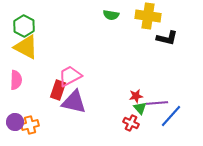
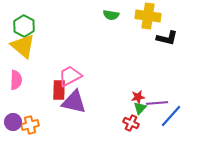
yellow triangle: moved 3 px left, 1 px up; rotated 12 degrees clockwise
red rectangle: moved 1 px right; rotated 18 degrees counterclockwise
red star: moved 2 px right, 1 px down
green triangle: rotated 24 degrees clockwise
purple circle: moved 2 px left
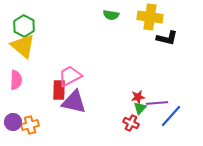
yellow cross: moved 2 px right, 1 px down
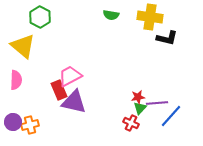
green hexagon: moved 16 px right, 9 px up
red rectangle: rotated 24 degrees counterclockwise
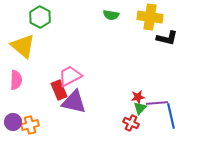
blue line: rotated 55 degrees counterclockwise
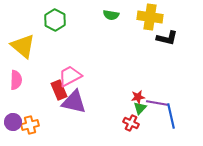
green hexagon: moved 15 px right, 3 px down
purple line: rotated 15 degrees clockwise
